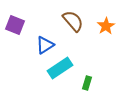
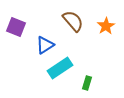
purple square: moved 1 px right, 2 px down
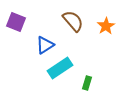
purple square: moved 5 px up
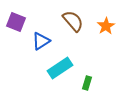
blue triangle: moved 4 px left, 4 px up
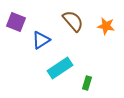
orange star: rotated 30 degrees counterclockwise
blue triangle: moved 1 px up
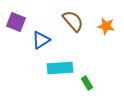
cyan rectangle: rotated 30 degrees clockwise
green rectangle: rotated 48 degrees counterclockwise
